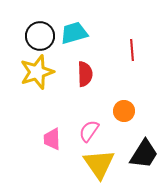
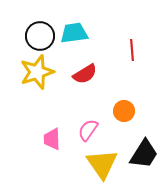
cyan trapezoid: rotated 8 degrees clockwise
red semicircle: rotated 60 degrees clockwise
pink semicircle: moved 1 px left, 1 px up
yellow triangle: moved 3 px right
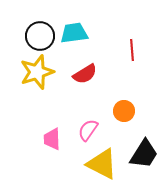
yellow triangle: rotated 28 degrees counterclockwise
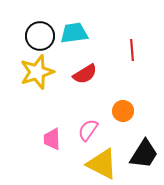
orange circle: moved 1 px left
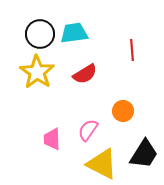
black circle: moved 2 px up
yellow star: rotated 20 degrees counterclockwise
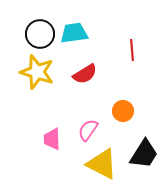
yellow star: rotated 16 degrees counterclockwise
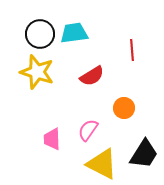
red semicircle: moved 7 px right, 2 px down
orange circle: moved 1 px right, 3 px up
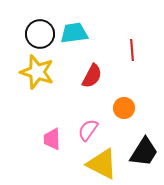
red semicircle: rotated 30 degrees counterclockwise
black trapezoid: moved 2 px up
